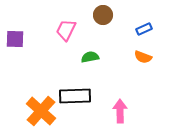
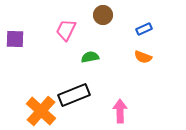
black rectangle: moved 1 px left, 1 px up; rotated 20 degrees counterclockwise
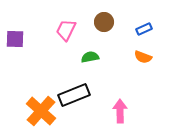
brown circle: moved 1 px right, 7 px down
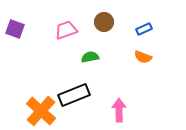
pink trapezoid: rotated 45 degrees clockwise
purple square: moved 10 px up; rotated 18 degrees clockwise
pink arrow: moved 1 px left, 1 px up
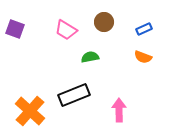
pink trapezoid: rotated 130 degrees counterclockwise
orange cross: moved 11 px left
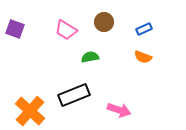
pink arrow: rotated 110 degrees clockwise
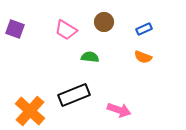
green semicircle: rotated 18 degrees clockwise
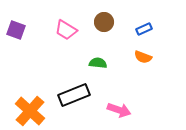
purple square: moved 1 px right, 1 px down
green semicircle: moved 8 px right, 6 px down
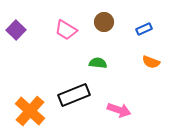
purple square: rotated 24 degrees clockwise
orange semicircle: moved 8 px right, 5 px down
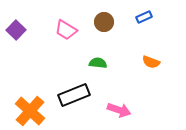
blue rectangle: moved 12 px up
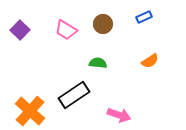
brown circle: moved 1 px left, 2 px down
purple square: moved 4 px right
orange semicircle: moved 1 px left, 1 px up; rotated 54 degrees counterclockwise
black rectangle: rotated 12 degrees counterclockwise
pink arrow: moved 5 px down
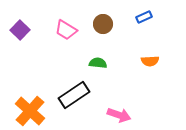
orange semicircle: rotated 30 degrees clockwise
